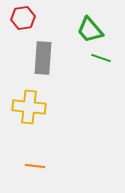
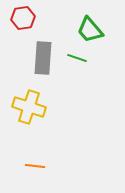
green line: moved 24 px left
yellow cross: rotated 12 degrees clockwise
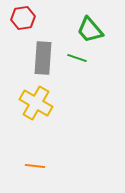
yellow cross: moved 7 px right, 4 px up; rotated 12 degrees clockwise
